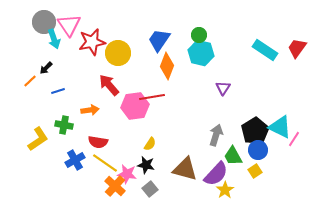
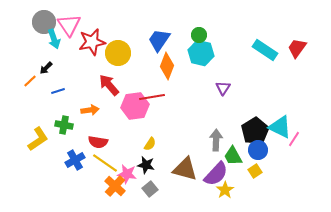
gray arrow: moved 5 px down; rotated 15 degrees counterclockwise
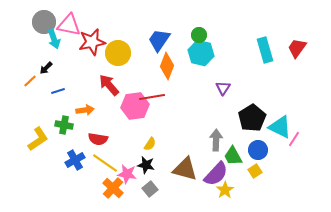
pink triangle: rotated 45 degrees counterclockwise
cyan rectangle: rotated 40 degrees clockwise
orange arrow: moved 5 px left
black pentagon: moved 3 px left, 13 px up
red semicircle: moved 3 px up
orange cross: moved 2 px left, 2 px down
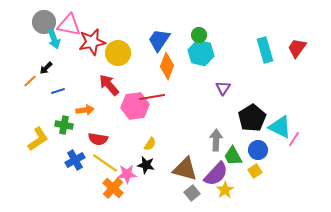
pink star: rotated 12 degrees counterclockwise
gray square: moved 42 px right, 4 px down
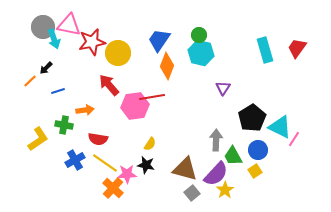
gray circle: moved 1 px left, 5 px down
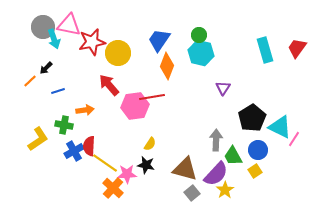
red semicircle: moved 9 px left, 7 px down; rotated 84 degrees clockwise
blue cross: moved 1 px left, 9 px up
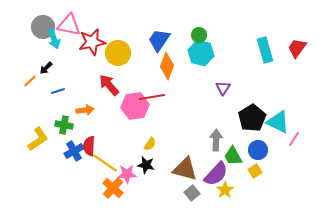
cyan triangle: moved 2 px left, 5 px up
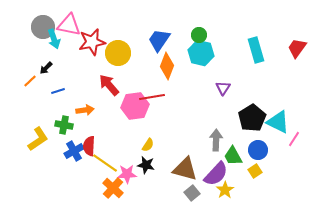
cyan rectangle: moved 9 px left
yellow semicircle: moved 2 px left, 1 px down
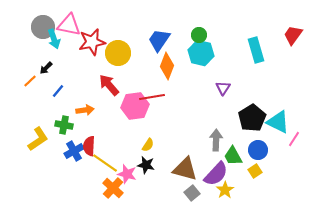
red trapezoid: moved 4 px left, 13 px up
blue line: rotated 32 degrees counterclockwise
pink star: rotated 18 degrees clockwise
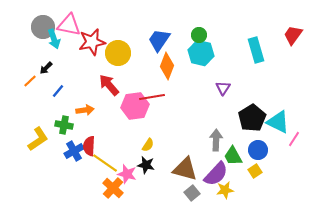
yellow star: rotated 24 degrees clockwise
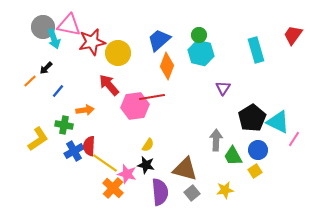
blue trapezoid: rotated 15 degrees clockwise
purple semicircle: moved 56 px left, 18 px down; rotated 48 degrees counterclockwise
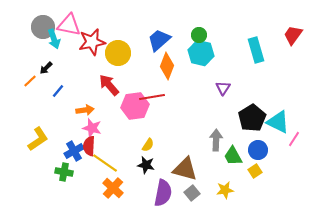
green cross: moved 47 px down
pink star: moved 35 px left, 46 px up
purple semicircle: moved 3 px right, 1 px down; rotated 16 degrees clockwise
